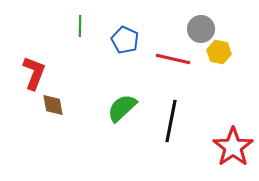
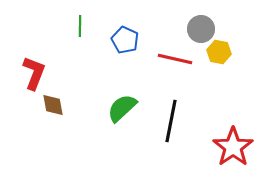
red line: moved 2 px right
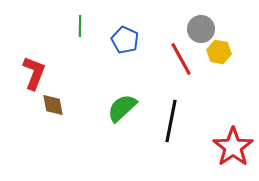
red line: moved 6 px right; rotated 48 degrees clockwise
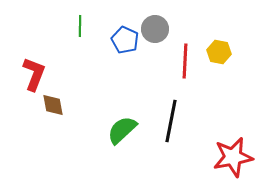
gray circle: moved 46 px left
red line: moved 4 px right, 2 px down; rotated 32 degrees clockwise
red L-shape: moved 1 px down
green semicircle: moved 22 px down
red star: moved 10 px down; rotated 24 degrees clockwise
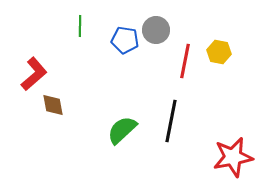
gray circle: moved 1 px right, 1 px down
blue pentagon: rotated 16 degrees counterclockwise
red line: rotated 8 degrees clockwise
red L-shape: rotated 28 degrees clockwise
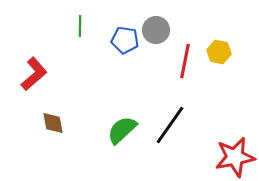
brown diamond: moved 18 px down
black line: moved 1 px left, 4 px down; rotated 24 degrees clockwise
red star: moved 2 px right
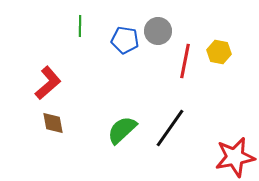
gray circle: moved 2 px right, 1 px down
red L-shape: moved 14 px right, 9 px down
black line: moved 3 px down
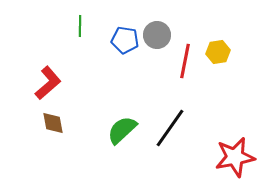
gray circle: moved 1 px left, 4 px down
yellow hexagon: moved 1 px left; rotated 20 degrees counterclockwise
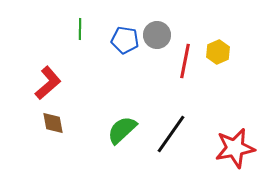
green line: moved 3 px down
yellow hexagon: rotated 15 degrees counterclockwise
black line: moved 1 px right, 6 px down
red star: moved 9 px up
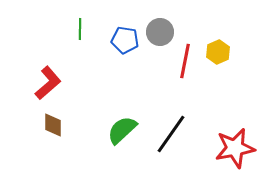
gray circle: moved 3 px right, 3 px up
brown diamond: moved 2 px down; rotated 10 degrees clockwise
